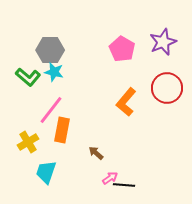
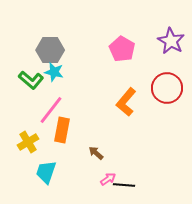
purple star: moved 8 px right, 1 px up; rotated 20 degrees counterclockwise
green L-shape: moved 3 px right, 3 px down
pink arrow: moved 2 px left, 1 px down
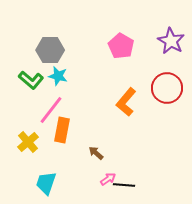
pink pentagon: moved 1 px left, 3 px up
cyan star: moved 4 px right, 4 px down
yellow cross: rotated 10 degrees counterclockwise
cyan trapezoid: moved 11 px down
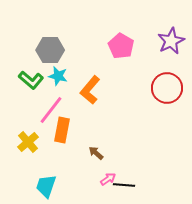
purple star: rotated 16 degrees clockwise
orange L-shape: moved 36 px left, 12 px up
cyan trapezoid: moved 3 px down
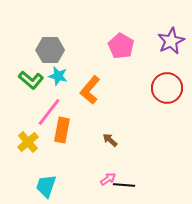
pink line: moved 2 px left, 2 px down
brown arrow: moved 14 px right, 13 px up
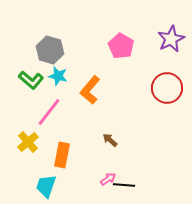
purple star: moved 2 px up
gray hexagon: rotated 16 degrees clockwise
orange rectangle: moved 25 px down
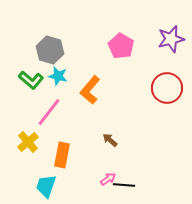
purple star: rotated 12 degrees clockwise
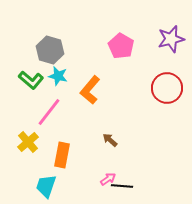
black line: moved 2 px left, 1 px down
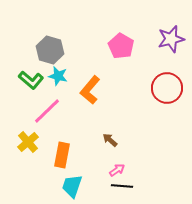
pink line: moved 2 px left, 1 px up; rotated 8 degrees clockwise
pink arrow: moved 9 px right, 9 px up
cyan trapezoid: moved 26 px right
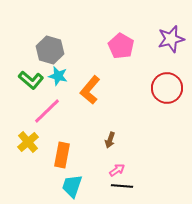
brown arrow: rotated 112 degrees counterclockwise
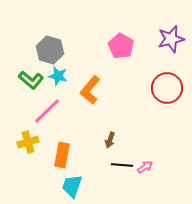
yellow cross: rotated 25 degrees clockwise
pink arrow: moved 28 px right, 3 px up
black line: moved 21 px up
